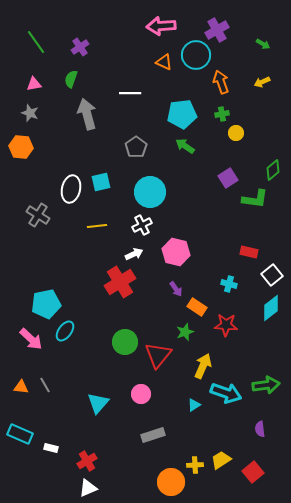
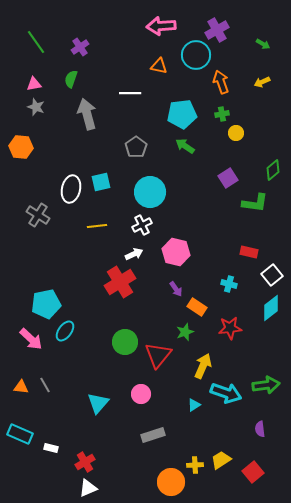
orange triangle at (164, 62): moved 5 px left, 4 px down; rotated 12 degrees counterclockwise
gray star at (30, 113): moved 6 px right, 6 px up
green L-shape at (255, 199): moved 4 px down
red star at (226, 325): moved 4 px right, 3 px down; rotated 10 degrees counterclockwise
red cross at (87, 461): moved 2 px left, 1 px down
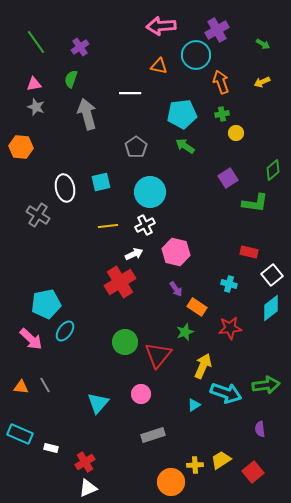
white ellipse at (71, 189): moved 6 px left, 1 px up; rotated 24 degrees counterclockwise
white cross at (142, 225): moved 3 px right
yellow line at (97, 226): moved 11 px right
